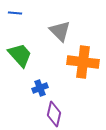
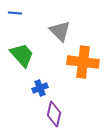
green trapezoid: moved 2 px right
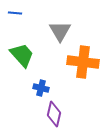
gray triangle: rotated 15 degrees clockwise
blue cross: moved 1 px right; rotated 35 degrees clockwise
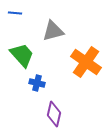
gray triangle: moved 7 px left; rotated 45 degrees clockwise
orange cross: moved 3 px right; rotated 28 degrees clockwise
blue cross: moved 4 px left, 5 px up
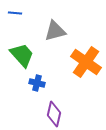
gray triangle: moved 2 px right
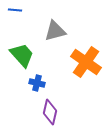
blue line: moved 3 px up
purple diamond: moved 4 px left, 2 px up
